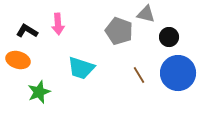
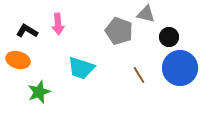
blue circle: moved 2 px right, 5 px up
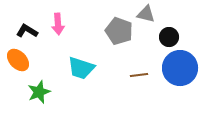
orange ellipse: rotated 30 degrees clockwise
brown line: rotated 66 degrees counterclockwise
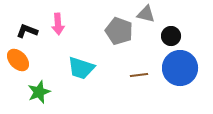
black L-shape: rotated 10 degrees counterclockwise
black circle: moved 2 px right, 1 px up
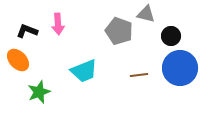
cyan trapezoid: moved 3 px right, 3 px down; rotated 40 degrees counterclockwise
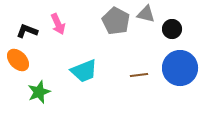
pink arrow: rotated 20 degrees counterclockwise
gray pentagon: moved 3 px left, 10 px up; rotated 8 degrees clockwise
black circle: moved 1 px right, 7 px up
